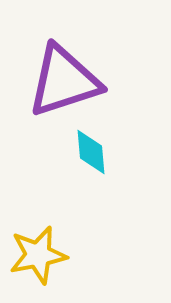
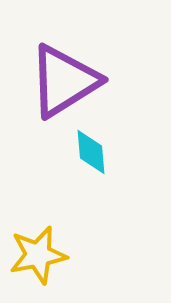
purple triangle: rotated 14 degrees counterclockwise
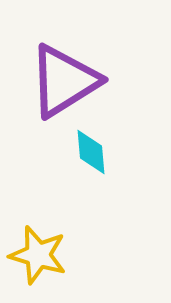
yellow star: rotated 28 degrees clockwise
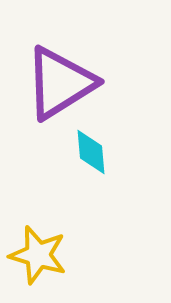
purple triangle: moved 4 px left, 2 px down
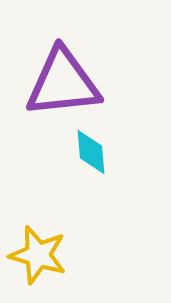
purple triangle: moved 3 px right; rotated 26 degrees clockwise
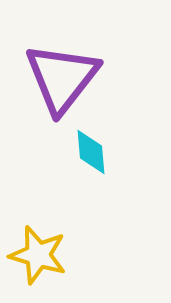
purple triangle: moved 1 px left, 5 px up; rotated 46 degrees counterclockwise
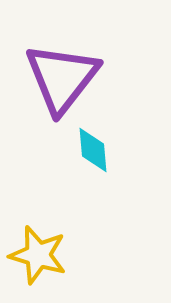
cyan diamond: moved 2 px right, 2 px up
